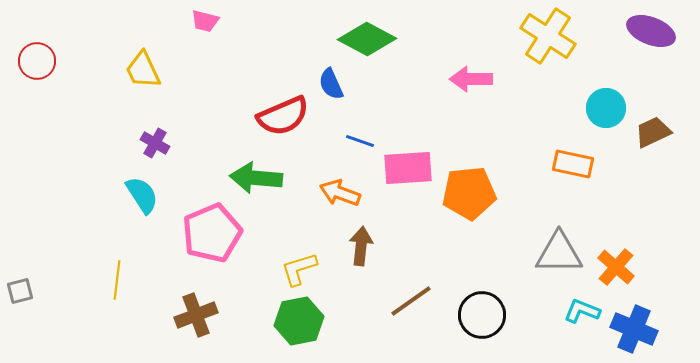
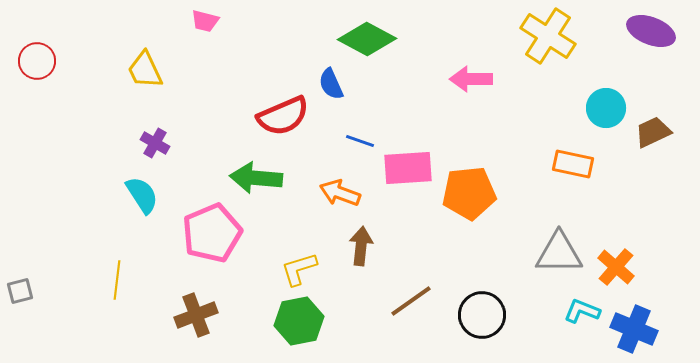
yellow trapezoid: moved 2 px right
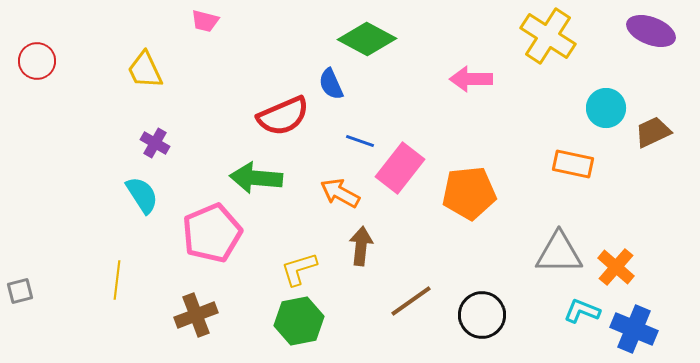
pink rectangle: moved 8 px left; rotated 48 degrees counterclockwise
orange arrow: rotated 9 degrees clockwise
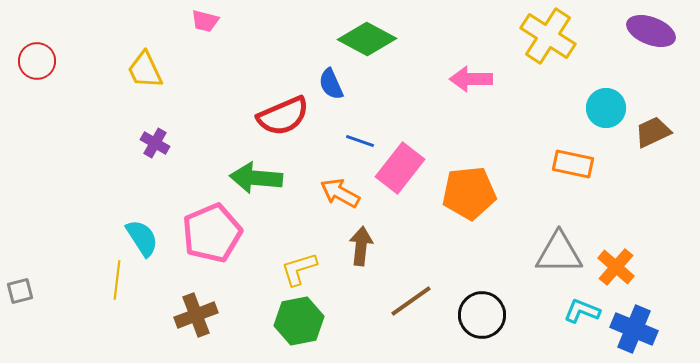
cyan semicircle: moved 43 px down
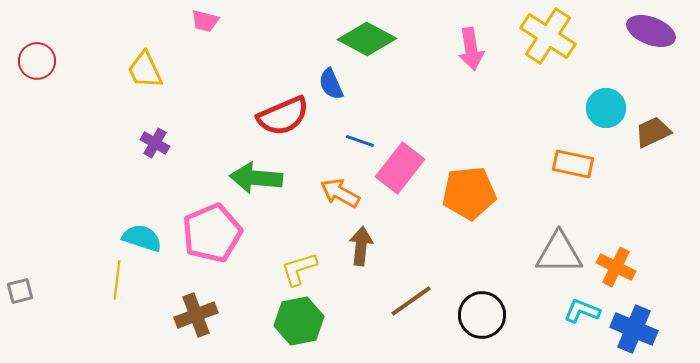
pink arrow: moved 30 px up; rotated 99 degrees counterclockwise
cyan semicircle: rotated 39 degrees counterclockwise
orange cross: rotated 15 degrees counterclockwise
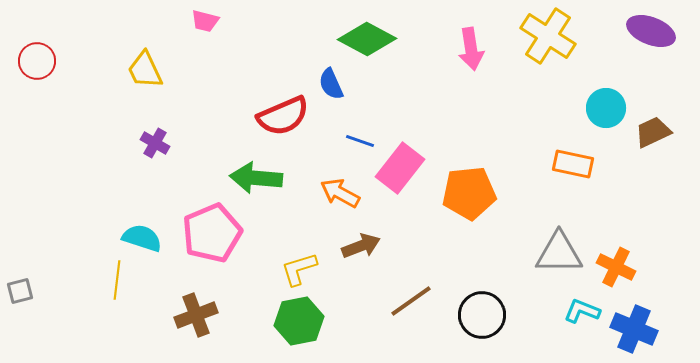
brown arrow: rotated 63 degrees clockwise
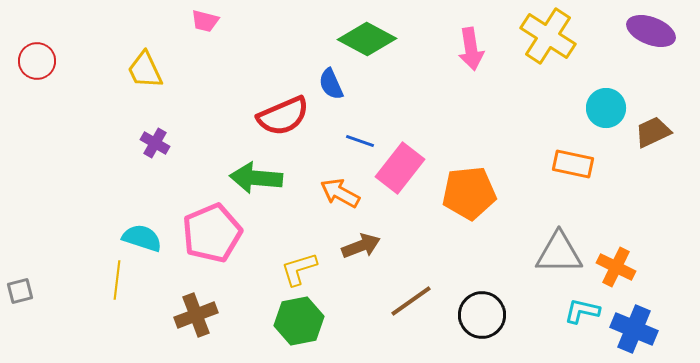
cyan L-shape: rotated 9 degrees counterclockwise
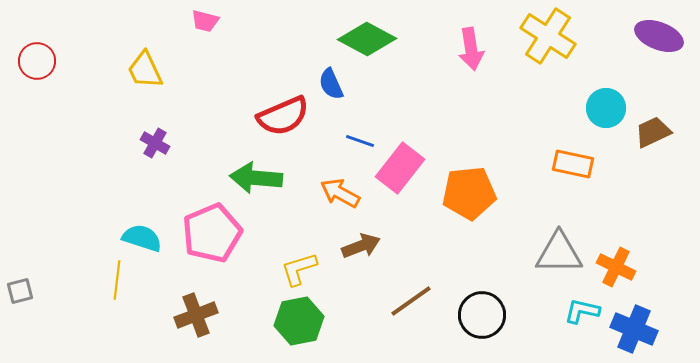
purple ellipse: moved 8 px right, 5 px down
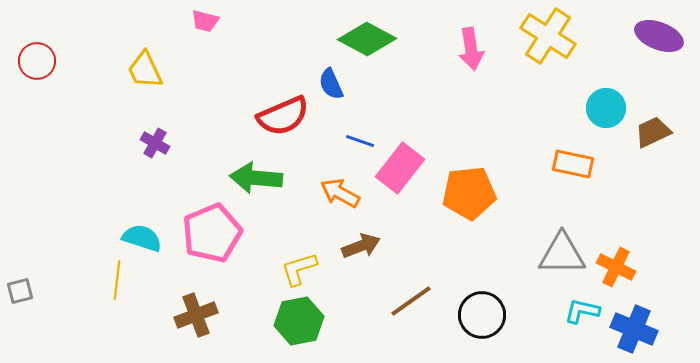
gray triangle: moved 3 px right, 1 px down
